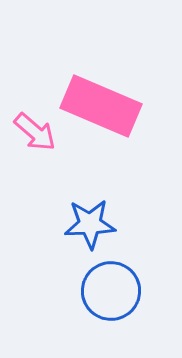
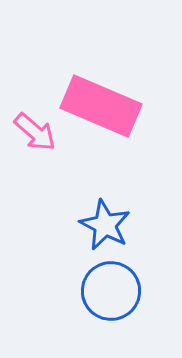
blue star: moved 15 px right, 1 px down; rotated 30 degrees clockwise
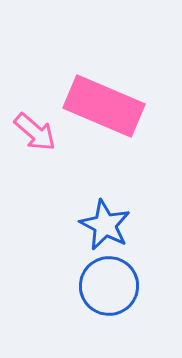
pink rectangle: moved 3 px right
blue circle: moved 2 px left, 5 px up
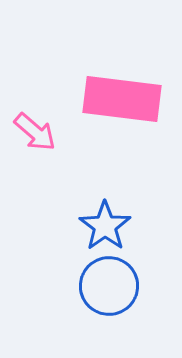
pink rectangle: moved 18 px right, 7 px up; rotated 16 degrees counterclockwise
blue star: moved 1 px down; rotated 9 degrees clockwise
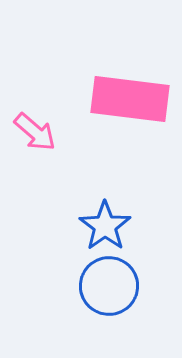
pink rectangle: moved 8 px right
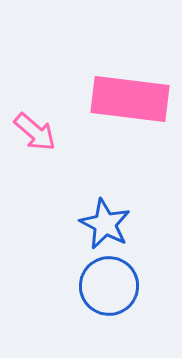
blue star: moved 2 px up; rotated 9 degrees counterclockwise
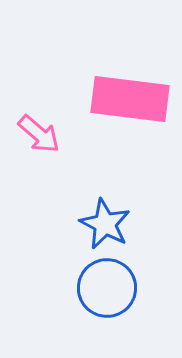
pink arrow: moved 4 px right, 2 px down
blue circle: moved 2 px left, 2 px down
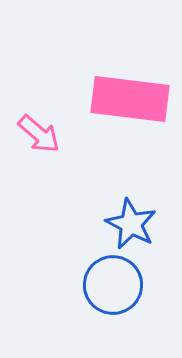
blue star: moved 26 px right
blue circle: moved 6 px right, 3 px up
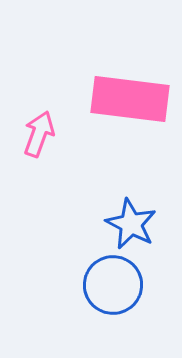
pink arrow: rotated 111 degrees counterclockwise
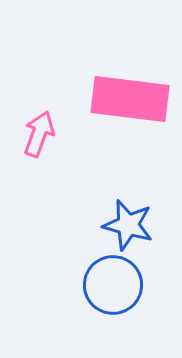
blue star: moved 3 px left, 1 px down; rotated 12 degrees counterclockwise
